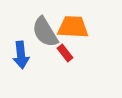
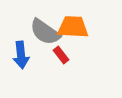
gray semicircle: rotated 24 degrees counterclockwise
red rectangle: moved 4 px left, 2 px down
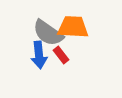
gray semicircle: moved 3 px right, 1 px down
blue arrow: moved 18 px right
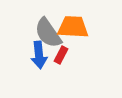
gray semicircle: rotated 20 degrees clockwise
red rectangle: rotated 66 degrees clockwise
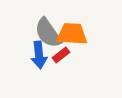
orange trapezoid: moved 1 px left, 7 px down
red rectangle: rotated 24 degrees clockwise
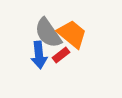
orange trapezoid: rotated 36 degrees clockwise
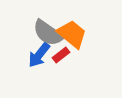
gray semicircle: rotated 20 degrees counterclockwise
blue arrow: rotated 44 degrees clockwise
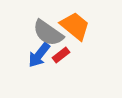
orange trapezoid: moved 3 px right, 8 px up
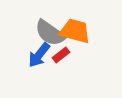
orange trapezoid: moved 5 px down; rotated 24 degrees counterclockwise
gray semicircle: moved 2 px right
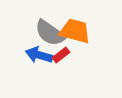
blue arrow: rotated 68 degrees clockwise
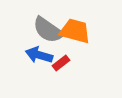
gray semicircle: moved 2 px left, 3 px up
red rectangle: moved 8 px down
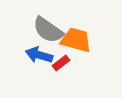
orange trapezoid: moved 1 px right, 9 px down
